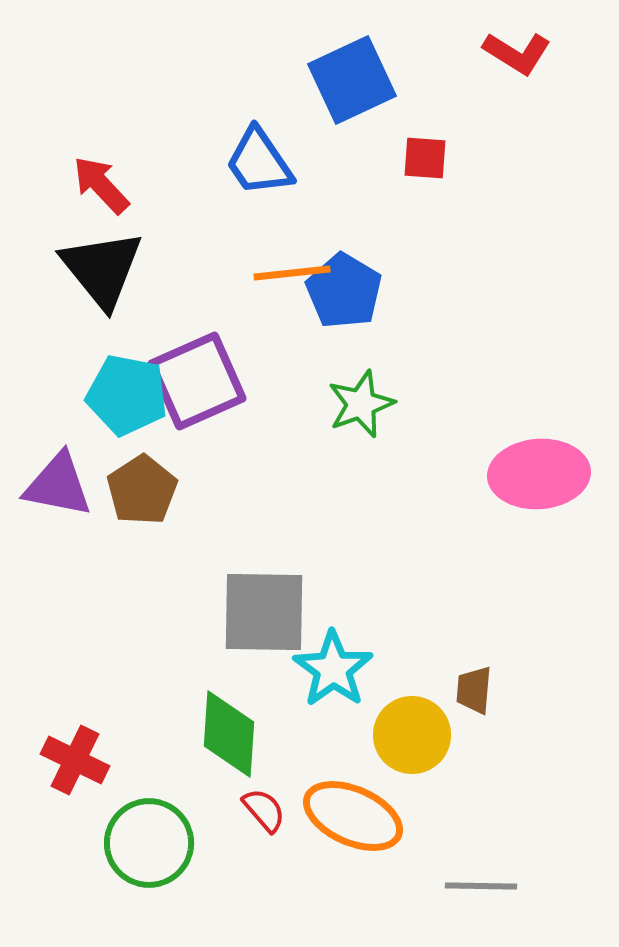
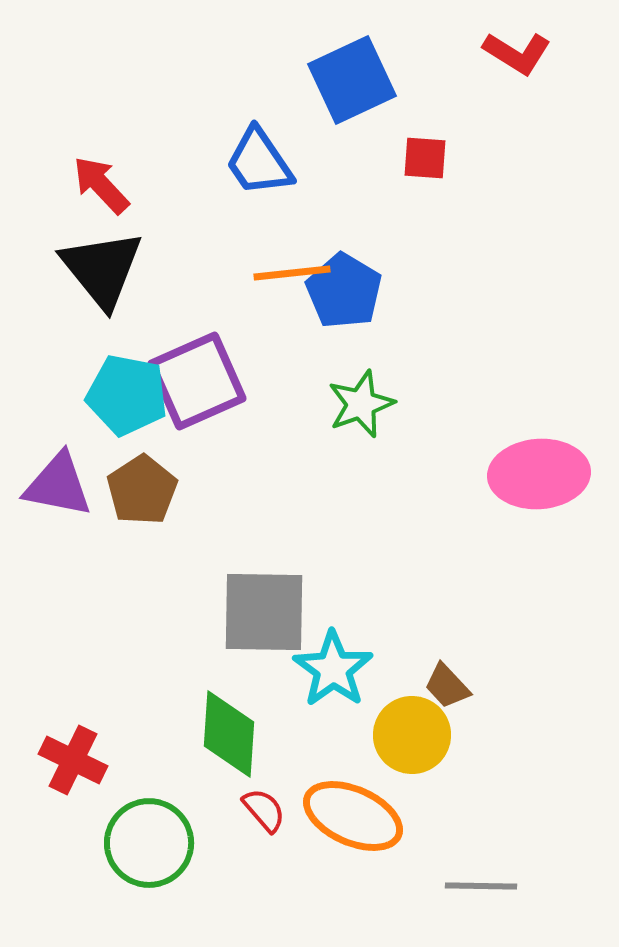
brown trapezoid: moved 27 px left, 4 px up; rotated 48 degrees counterclockwise
red cross: moved 2 px left
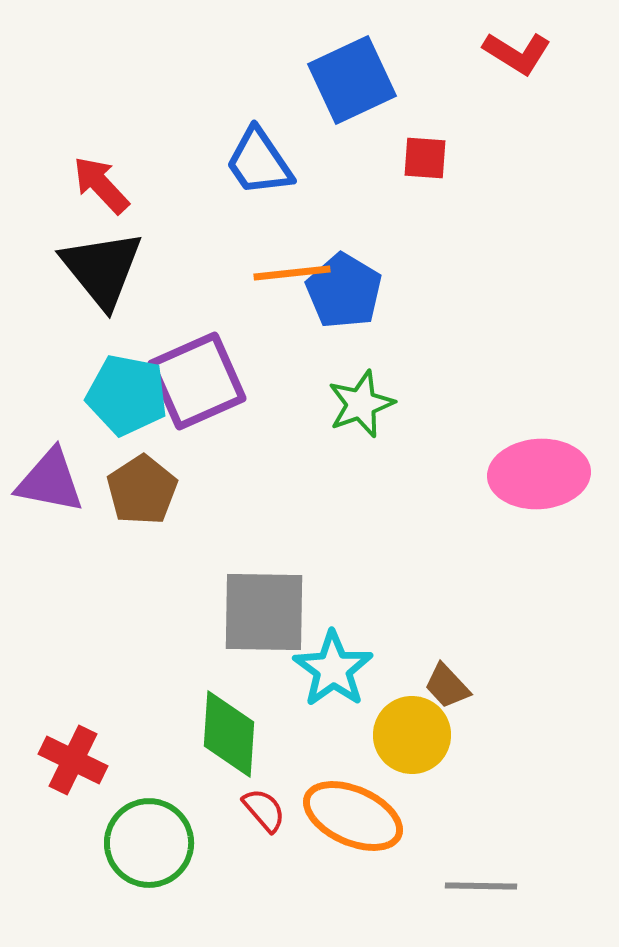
purple triangle: moved 8 px left, 4 px up
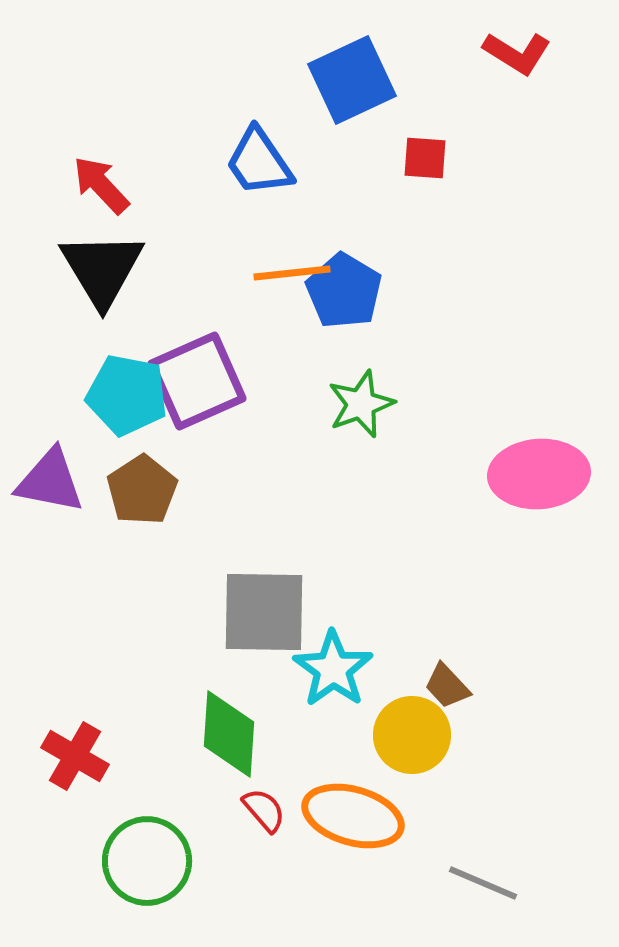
black triangle: rotated 8 degrees clockwise
red cross: moved 2 px right, 4 px up; rotated 4 degrees clockwise
orange ellipse: rotated 8 degrees counterclockwise
green circle: moved 2 px left, 18 px down
gray line: moved 2 px right, 3 px up; rotated 22 degrees clockwise
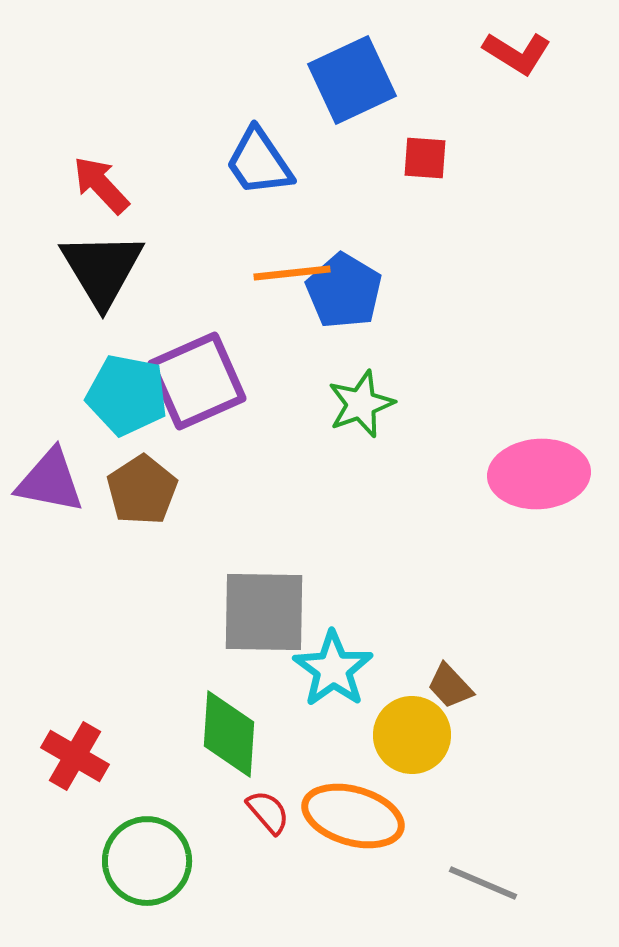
brown trapezoid: moved 3 px right
red semicircle: moved 4 px right, 2 px down
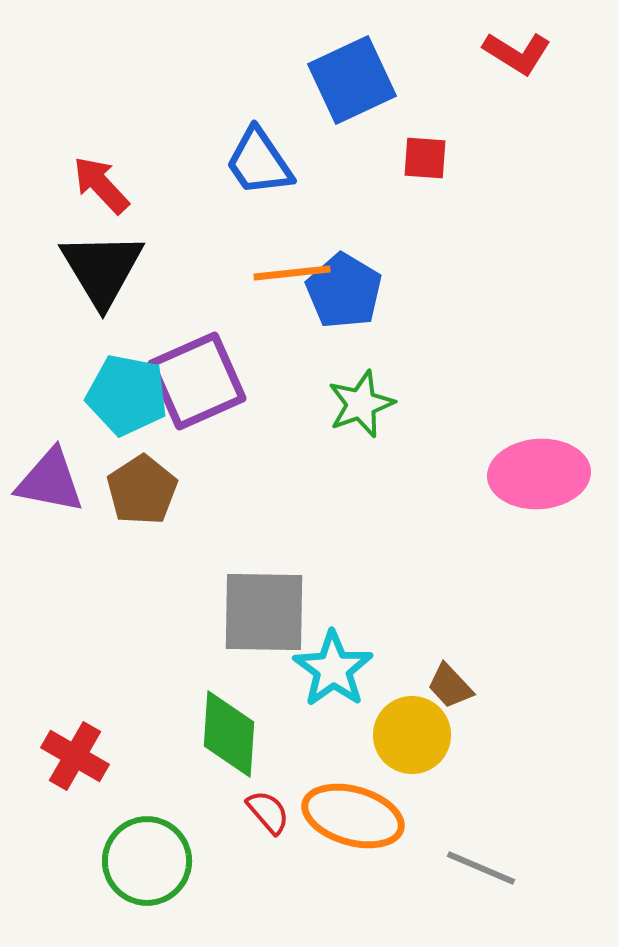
gray line: moved 2 px left, 15 px up
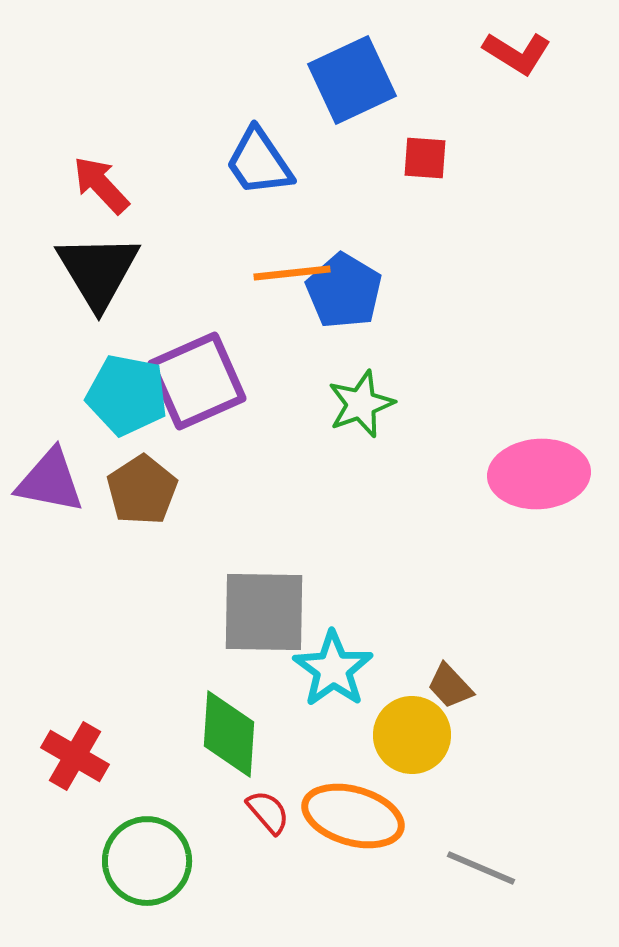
black triangle: moved 4 px left, 2 px down
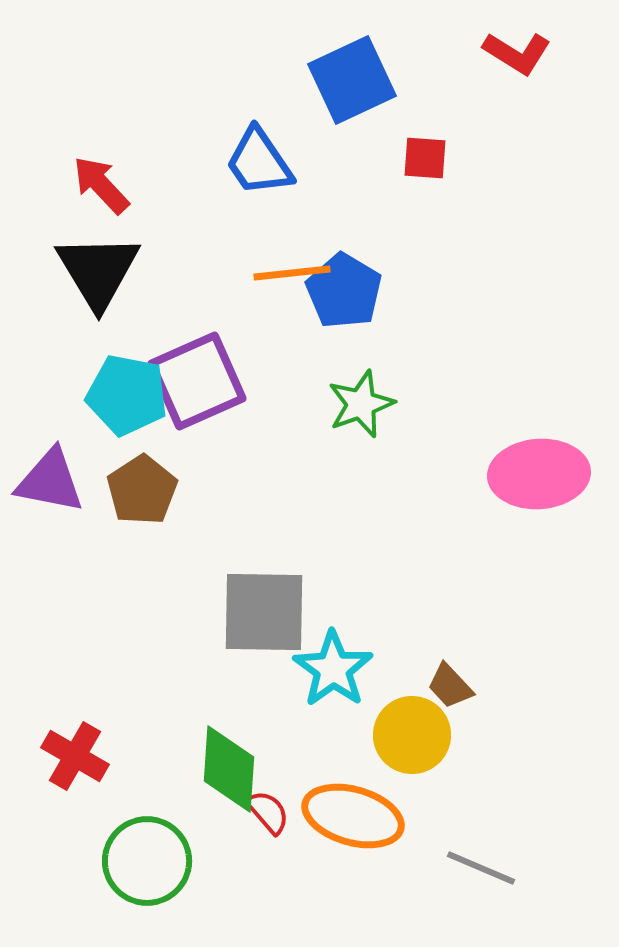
green diamond: moved 35 px down
